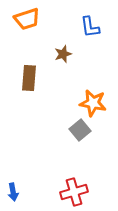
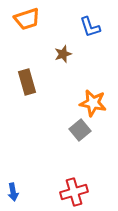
blue L-shape: rotated 10 degrees counterclockwise
brown rectangle: moved 2 px left, 4 px down; rotated 20 degrees counterclockwise
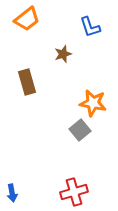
orange trapezoid: rotated 20 degrees counterclockwise
blue arrow: moved 1 px left, 1 px down
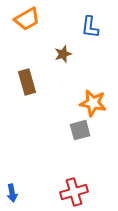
orange trapezoid: rotated 8 degrees clockwise
blue L-shape: rotated 25 degrees clockwise
gray square: rotated 25 degrees clockwise
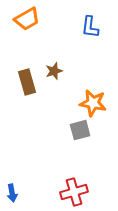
brown star: moved 9 px left, 17 px down
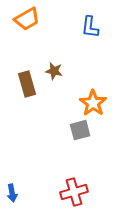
brown star: rotated 30 degrees clockwise
brown rectangle: moved 2 px down
orange star: rotated 24 degrees clockwise
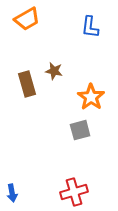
orange star: moved 2 px left, 6 px up
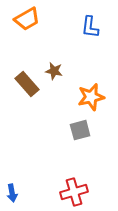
brown rectangle: rotated 25 degrees counterclockwise
orange star: rotated 24 degrees clockwise
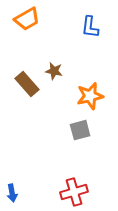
orange star: moved 1 px left, 1 px up
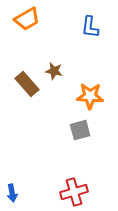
orange star: rotated 16 degrees clockwise
